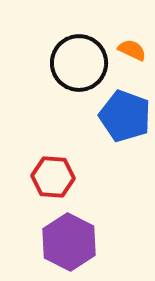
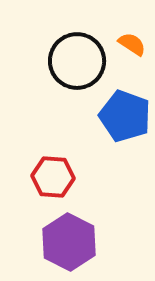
orange semicircle: moved 6 px up; rotated 8 degrees clockwise
black circle: moved 2 px left, 2 px up
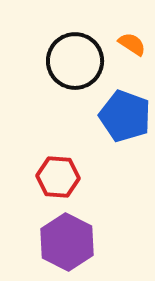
black circle: moved 2 px left
red hexagon: moved 5 px right
purple hexagon: moved 2 px left
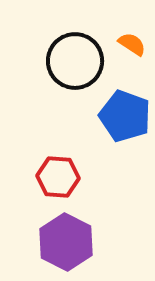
purple hexagon: moved 1 px left
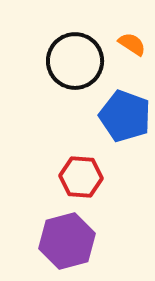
red hexagon: moved 23 px right
purple hexagon: moved 1 px right, 1 px up; rotated 18 degrees clockwise
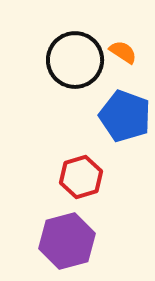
orange semicircle: moved 9 px left, 8 px down
black circle: moved 1 px up
red hexagon: rotated 21 degrees counterclockwise
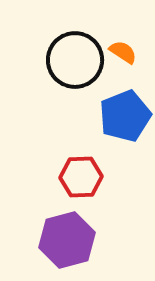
blue pentagon: rotated 30 degrees clockwise
red hexagon: rotated 15 degrees clockwise
purple hexagon: moved 1 px up
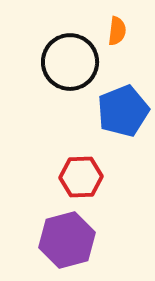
orange semicircle: moved 6 px left, 21 px up; rotated 64 degrees clockwise
black circle: moved 5 px left, 2 px down
blue pentagon: moved 2 px left, 5 px up
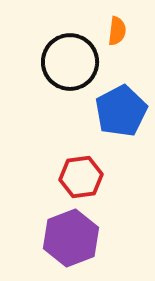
blue pentagon: moved 2 px left; rotated 6 degrees counterclockwise
red hexagon: rotated 6 degrees counterclockwise
purple hexagon: moved 4 px right, 2 px up; rotated 6 degrees counterclockwise
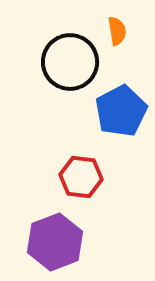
orange semicircle: rotated 16 degrees counterclockwise
red hexagon: rotated 15 degrees clockwise
purple hexagon: moved 16 px left, 4 px down
